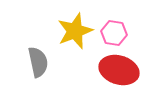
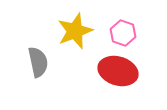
pink hexagon: moved 9 px right; rotated 10 degrees clockwise
red ellipse: moved 1 px left, 1 px down
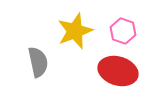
pink hexagon: moved 2 px up
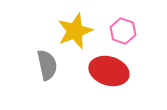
gray semicircle: moved 9 px right, 3 px down
red ellipse: moved 9 px left
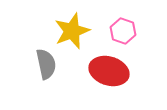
yellow star: moved 3 px left
gray semicircle: moved 1 px left, 1 px up
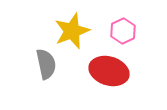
pink hexagon: rotated 15 degrees clockwise
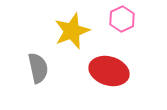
pink hexagon: moved 1 px left, 12 px up
gray semicircle: moved 8 px left, 4 px down
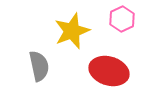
gray semicircle: moved 1 px right, 2 px up
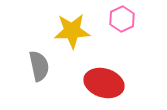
yellow star: rotated 18 degrees clockwise
red ellipse: moved 5 px left, 12 px down
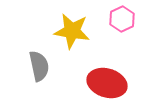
yellow star: rotated 12 degrees clockwise
red ellipse: moved 3 px right
